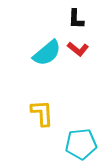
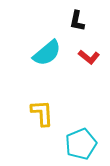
black L-shape: moved 1 px right, 2 px down; rotated 10 degrees clockwise
red L-shape: moved 11 px right, 8 px down
cyan pentagon: rotated 16 degrees counterclockwise
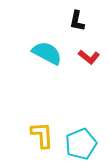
cyan semicircle: rotated 112 degrees counterclockwise
yellow L-shape: moved 22 px down
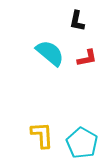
cyan semicircle: moved 3 px right; rotated 12 degrees clockwise
red L-shape: moved 2 px left, 1 px down; rotated 50 degrees counterclockwise
cyan pentagon: moved 1 px right, 1 px up; rotated 20 degrees counterclockwise
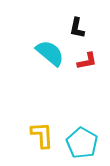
black L-shape: moved 7 px down
red L-shape: moved 3 px down
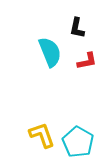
cyan semicircle: moved 1 px up; rotated 28 degrees clockwise
yellow L-shape: rotated 16 degrees counterclockwise
cyan pentagon: moved 4 px left, 1 px up
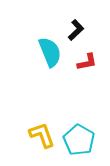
black L-shape: moved 1 px left, 2 px down; rotated 145 degrees counterclockwise
red L-shape: moved 1 px down
cyan pentagon: moved 1 px right, 2 px up
